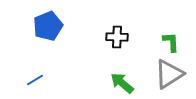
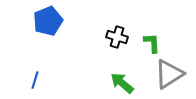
blue pentagon: moved 5 px up
black cross: rotated 15 degrees clockwise
green L-shape: moved 19 px left, 1 px down
blue line: rotated 42 degrees counterclockwise
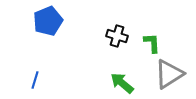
black cross: moved 1 px up
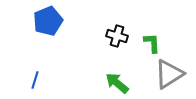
green arrow: moved 5 px left
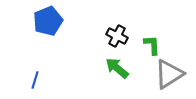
black cross: rotated 10 degrees clockwise
green L-shape: moved 2 px down
green arrow: moved 15 px up
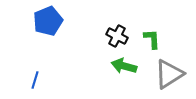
green L-shape: moved 6 px up
green arrow: moved 7 px right, 2 px up; rotated 25 degrees counterclockwise
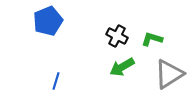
green L-shape: rotated 70 degrees counterclockwise
green arrow: moved 2 px left, 1 px down; rotated 45 degrees counterclockwise
blue line: moved 21 px right, 1 px down
